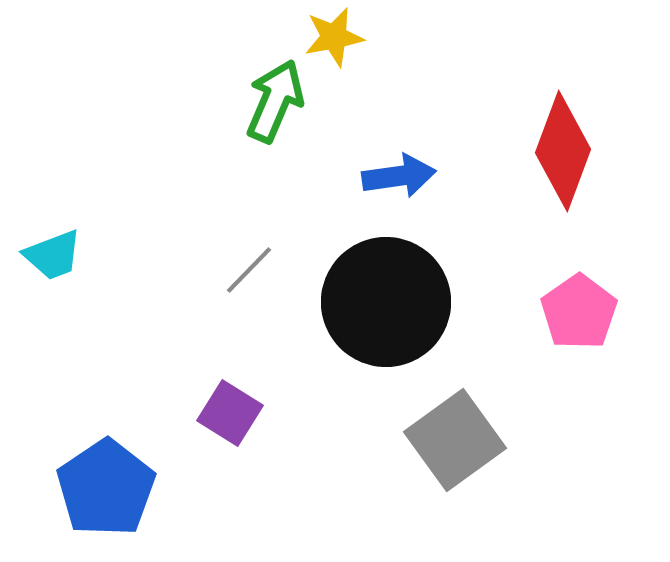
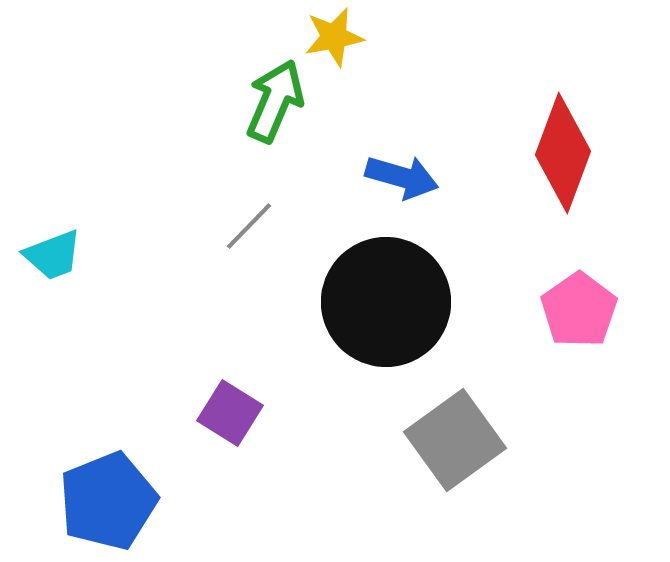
red diamond: moved 2 px down
blue arrow: moved 3 px right, 1 px down; rotated 24 degrees clockwise
gray line: moved 44 px up
pink pentagon: moved 2 px up
blue pentagon: moved 2 px right, 13 px down; rotated 12 degrees clockwise
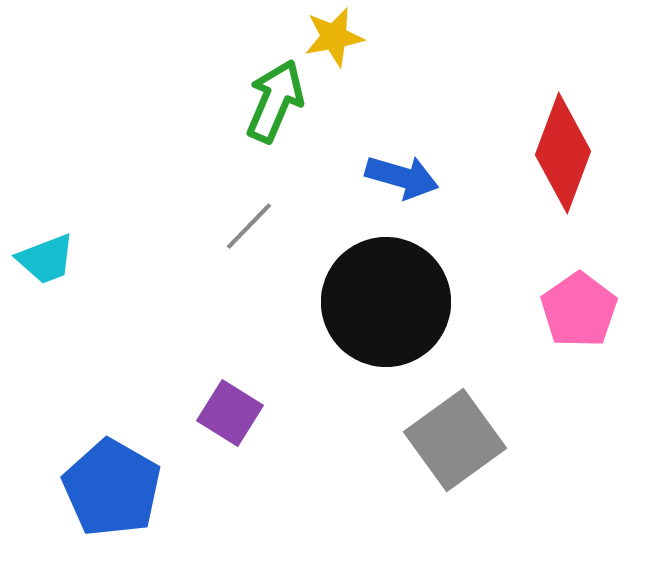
cyan trapezoid: moved 7 px left, 4 px down
blue pentagon: moved 4 px right, 13 px up; rotated 20 degrees counterclockwise
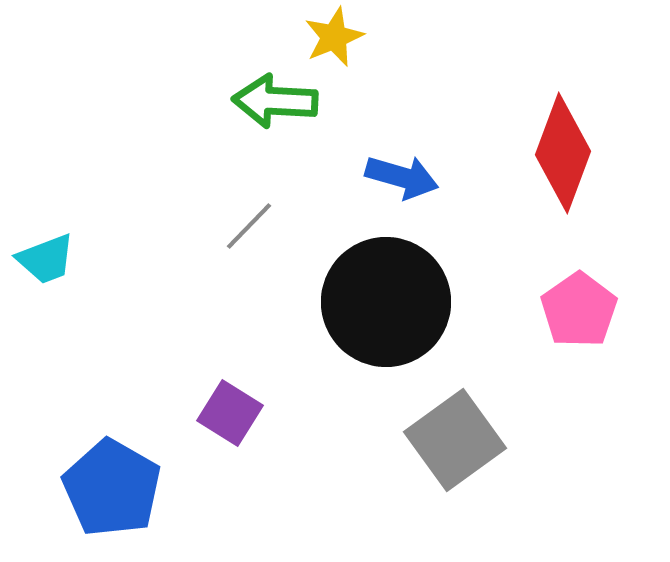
yellow star: rotated 12 degrees counterclockwise
green arrow: rotated 110 degrees counterclockwise
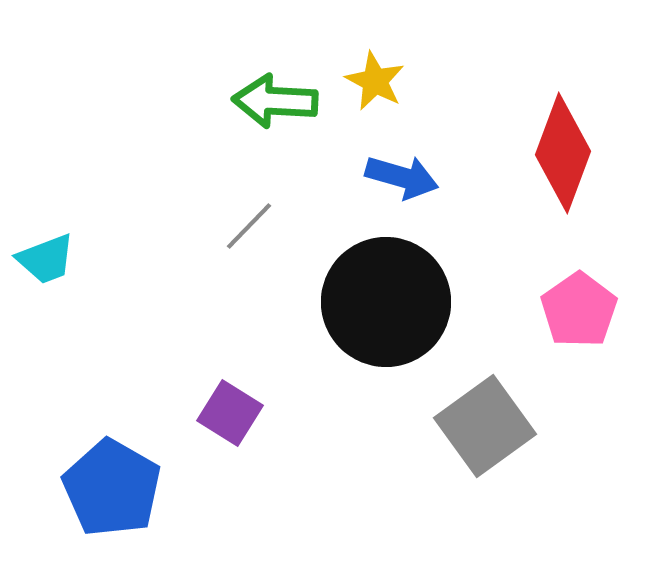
yellow star: moved 41 px right, 44 px down; rotated 22 degrees counterclockwise
gray square: moved 30 px right, 14 px up
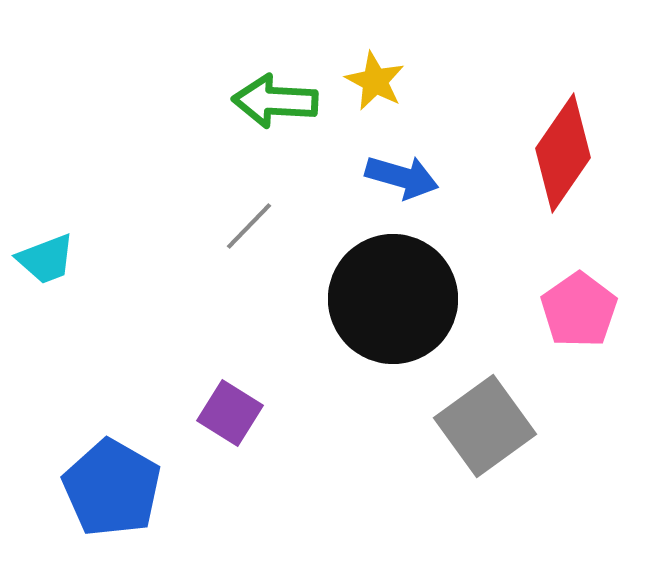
red diamond: rotated 14 degrees clockwise
black circle: moved 7 px right, 3 px up
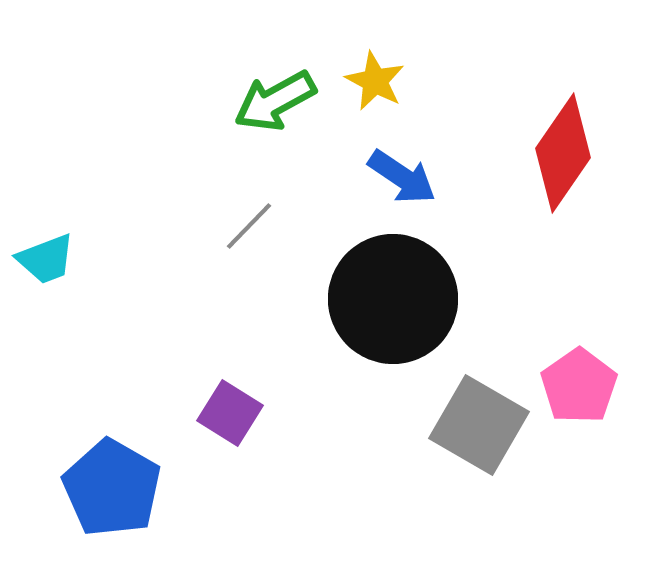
green arrow: rotated 32 degrees counterclockwise
blue arrow: rotated 18 degrees clockwise
pink pentagon: moved 76 px down
gray square: moved 6 px left, 1 px up; rotated 24 degrees counterclockwise
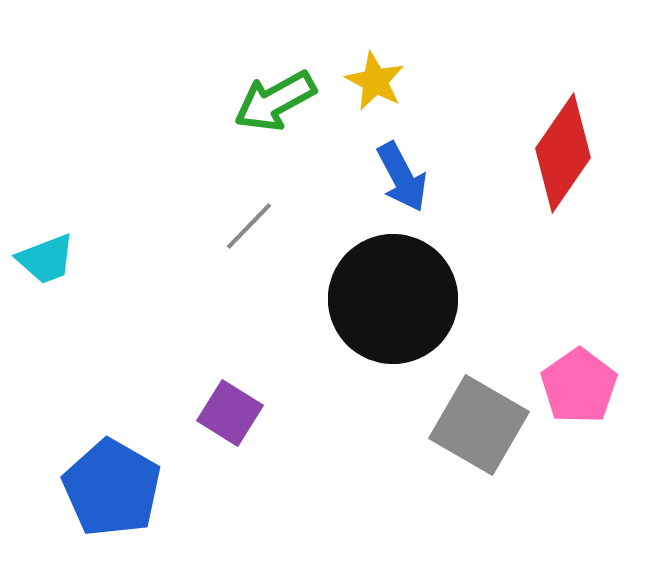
blue arrow: rotated 28 degrees clockwise
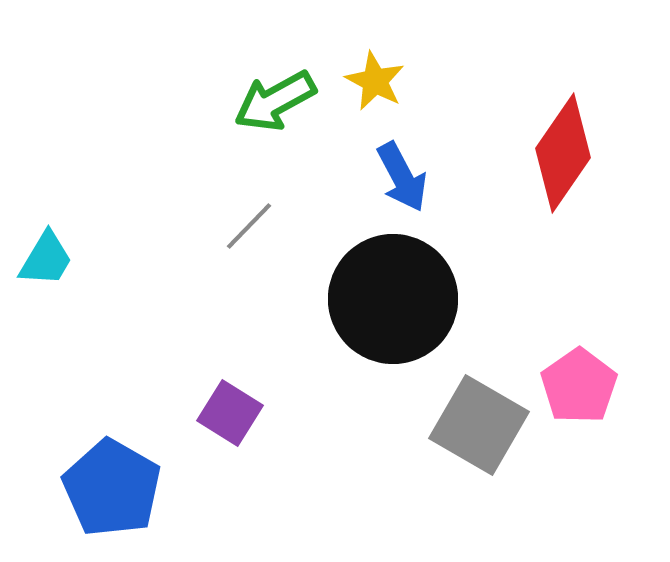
cyan trapezoid: rotated 38 degrees counterclockwise
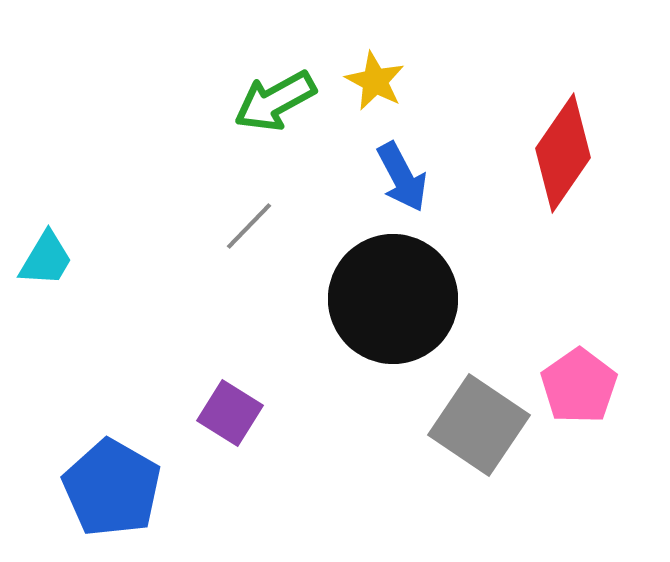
gray square: rotated 4 degrees clockwise
